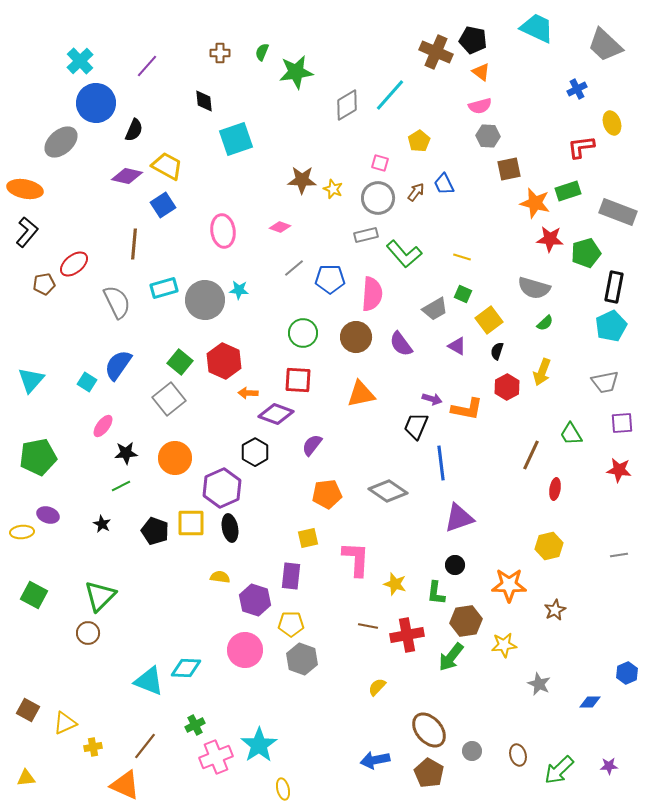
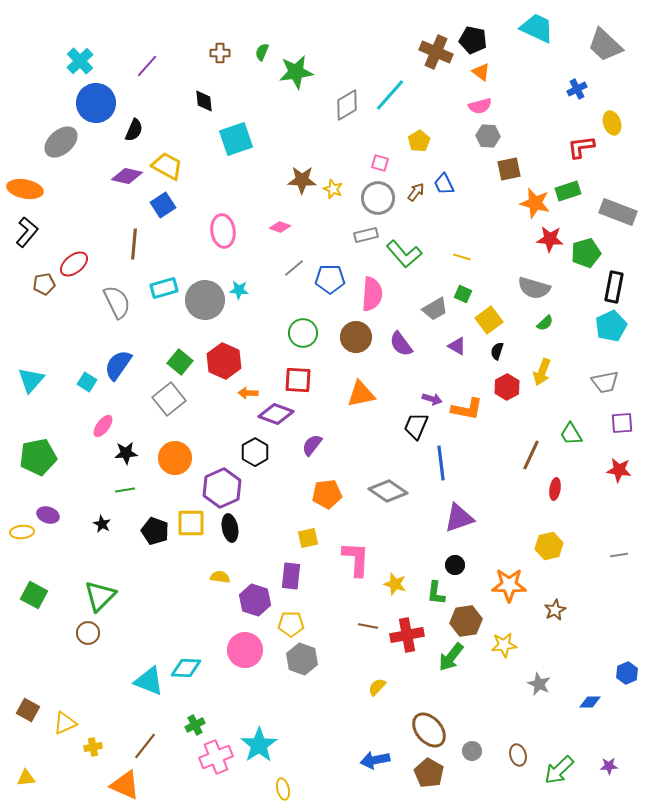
green line at (121, 486): moved 4 px right, 4 px down; rotated 18 degrees clockwise
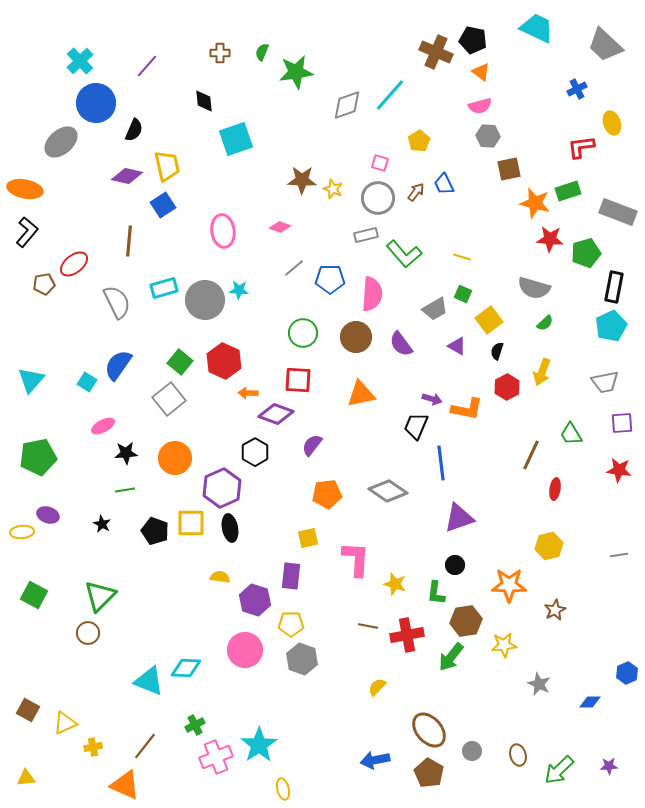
gray diamond at (347, 105): rotated 12 degrees clockwise
yellow trapezoid at (167, 166): rotated 48 degrees clockwise
brown line at (134, 244): moved 5 px left, 3 px up
pink ellipse at (103, 426): rotated 25 degrees clockwise
